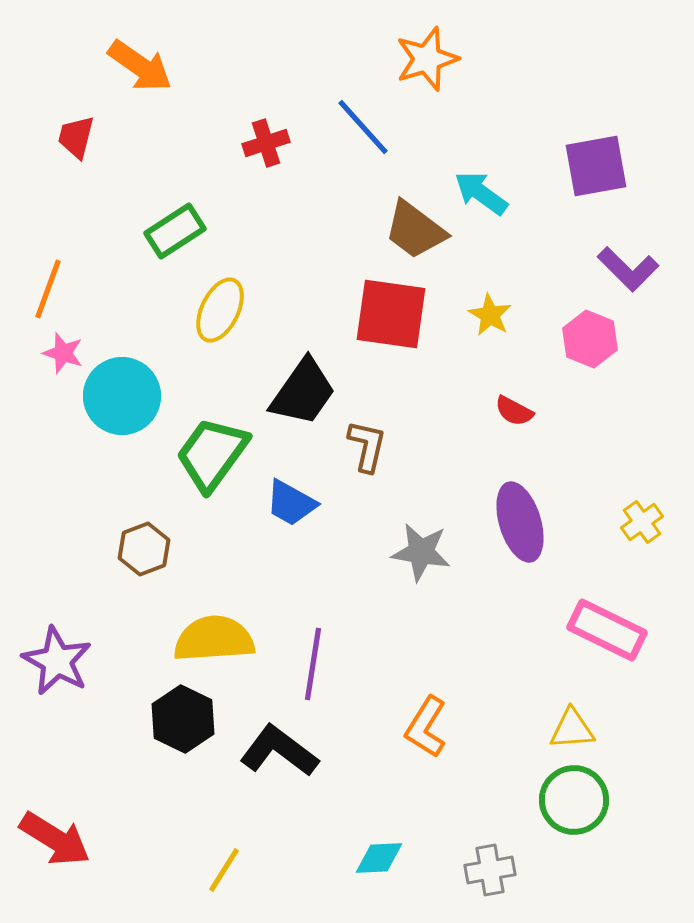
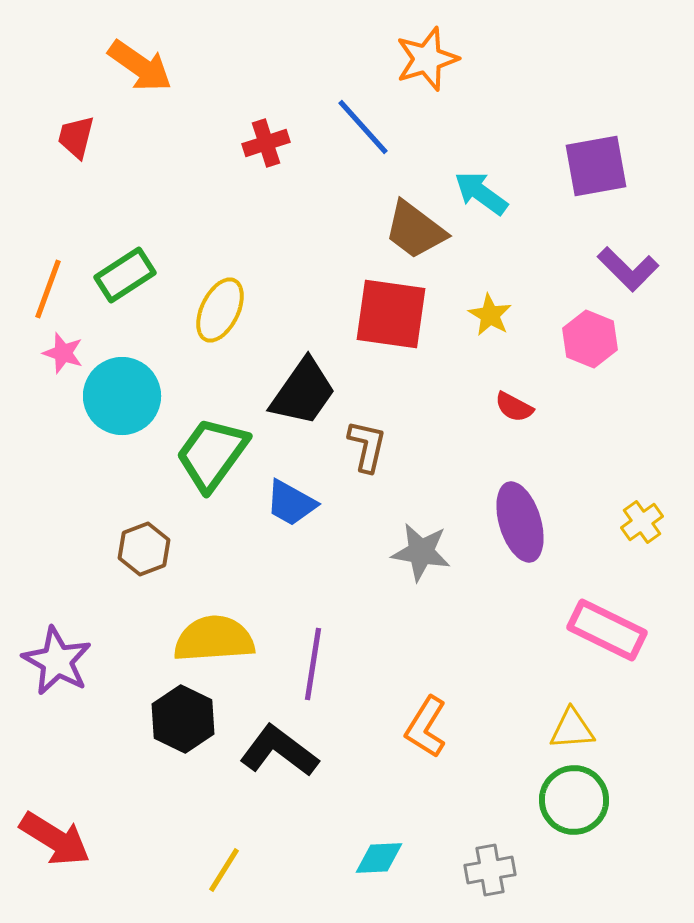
green rectangle: moved 50 px left, 44 px down
red semicircle: moved 4 px up
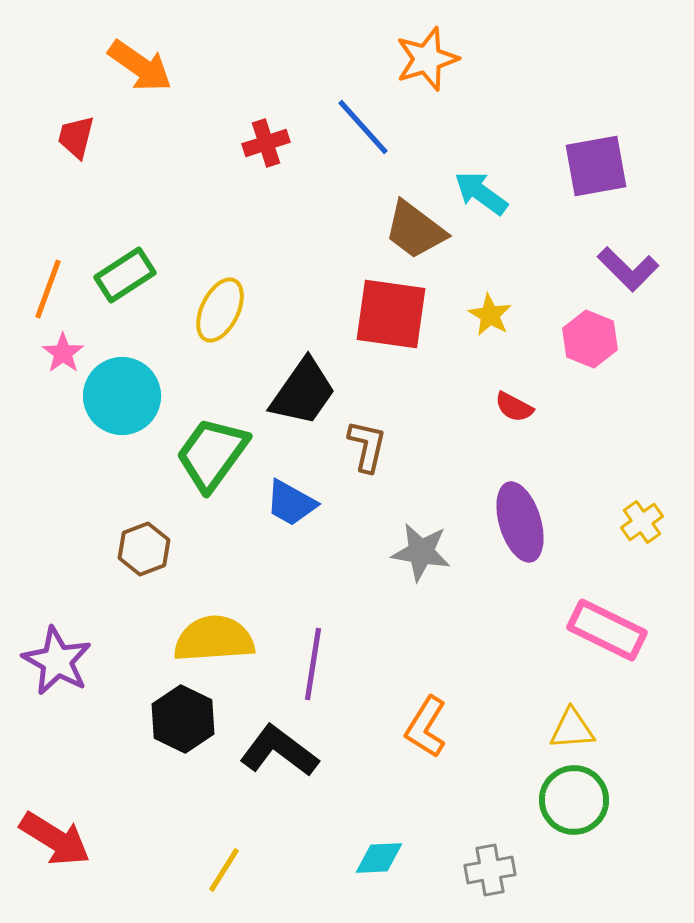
pink star: rotated 18 degrees clockwise
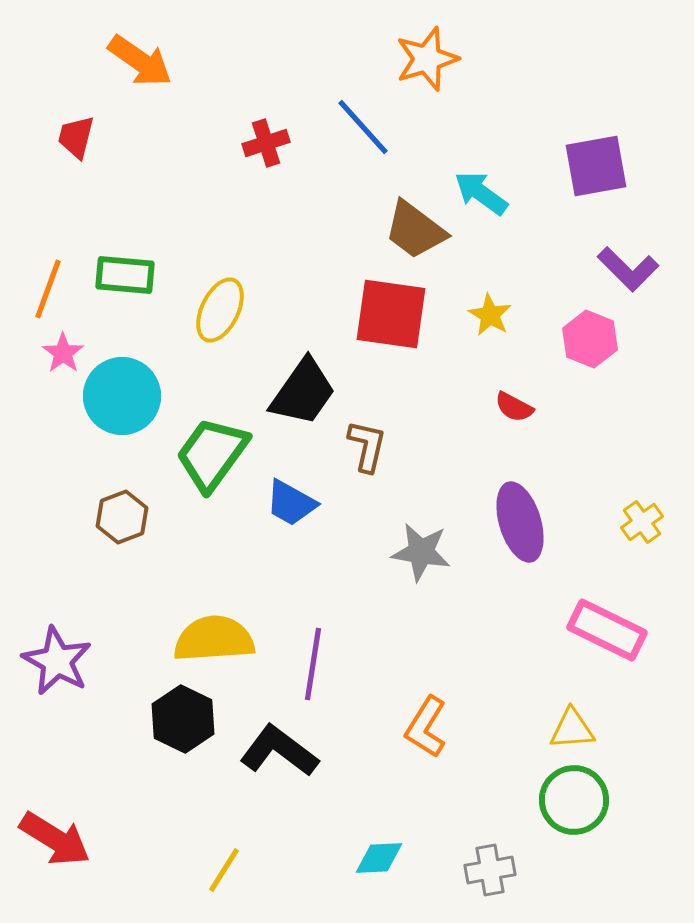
orange arrow: moved 5 px up
green rectangle: rotated 38 degrees clockwise
brown hexagon: moved 22 px left, 32 px up
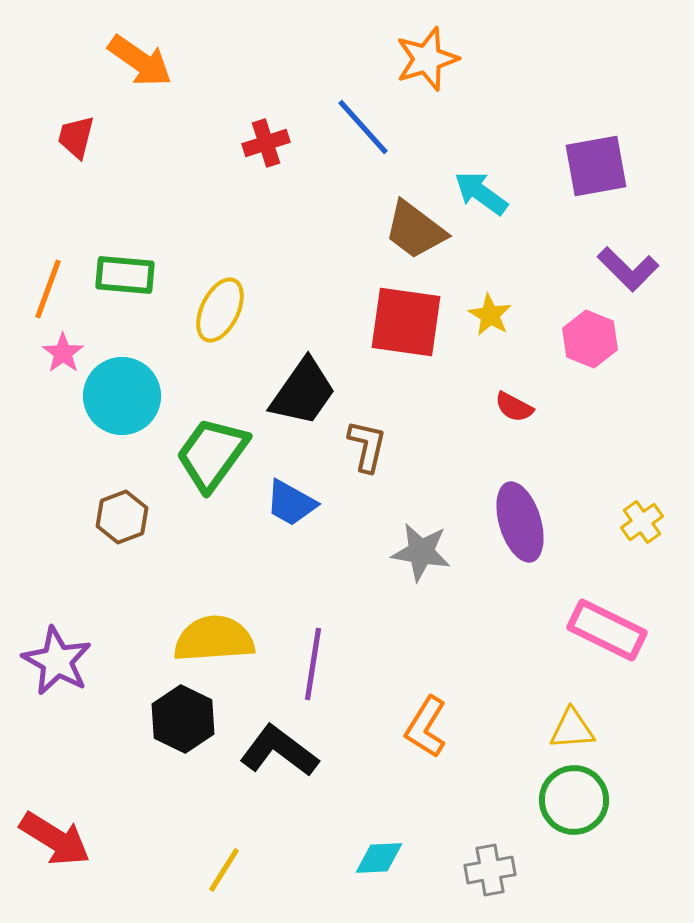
red square: moved 15 px right, 8 px down
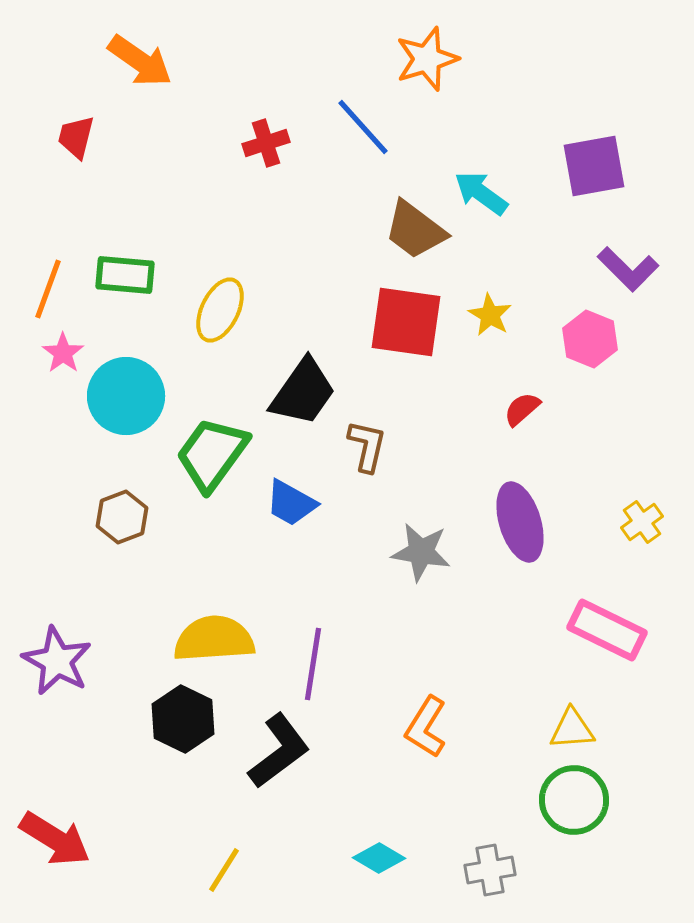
purple square: moved 2 px left
cyan circle: moved 4 px right
red semicircle: moved 8 px right, 2 px down; rotated 111 degrees clockwise
black L-shape: rotated 106 degrees clockwise
cyan diamond: rotated 33 degrees clockwise
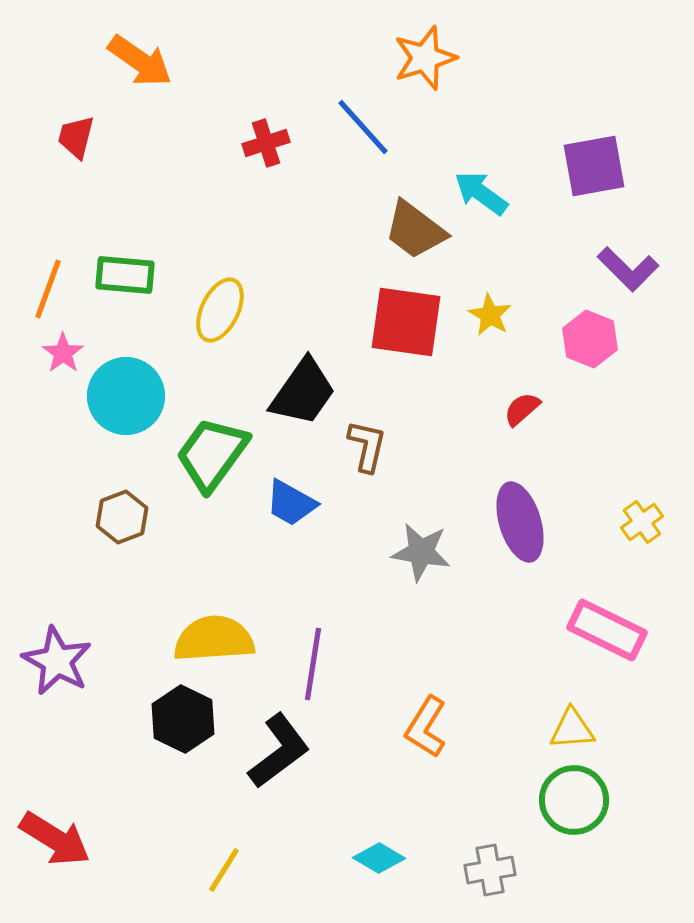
orange star: moved 2 px left, 1 px up
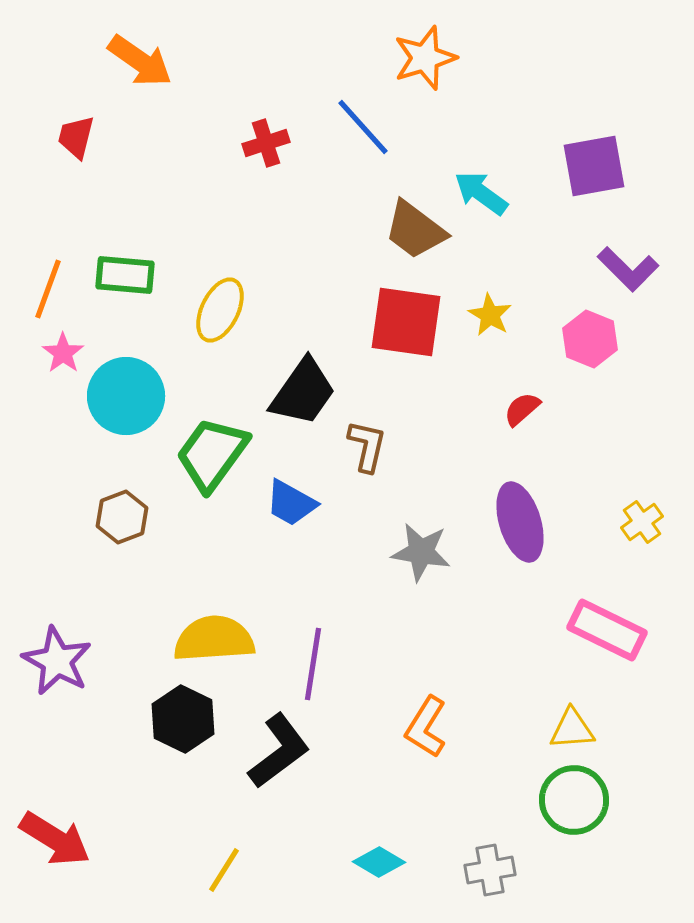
cyan diamond: moved 4 px down
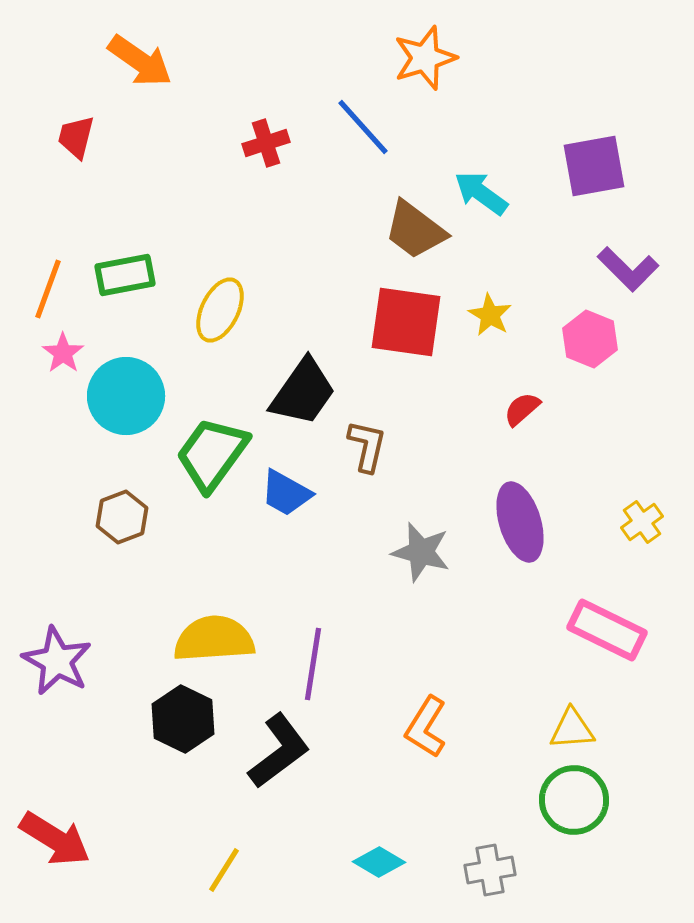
green rectangle: rotated 16 degrees counterclockwise
blue trapezoid: moved 5 px left, 10 px up
gray star: rotated 6 degrees clockwise
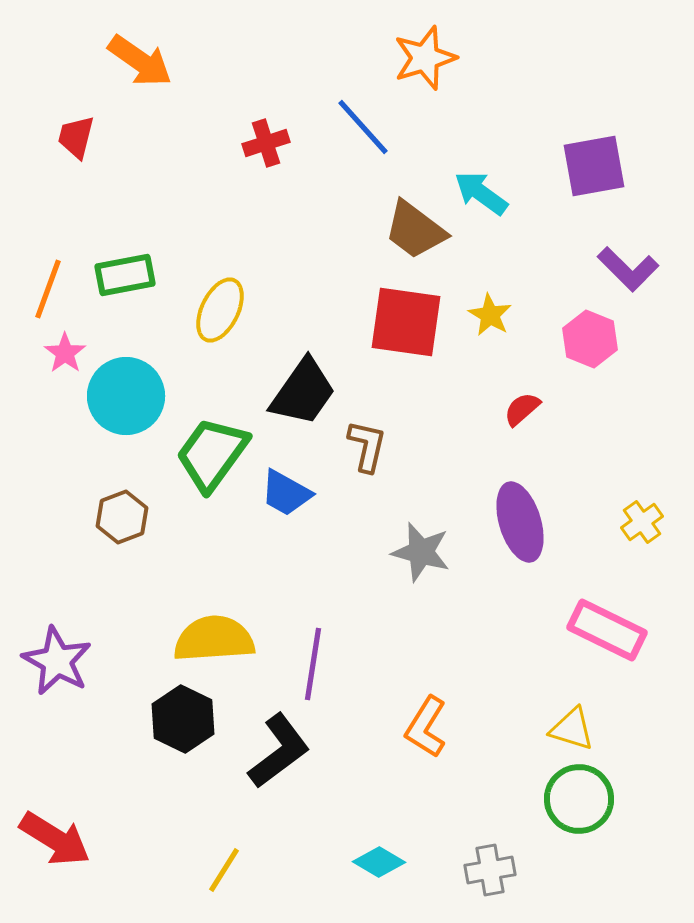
pink star: moved 2 px right
yellow triangle: rotated 21 degrees clockwise
green circle: moved 5 px right, 1 px up
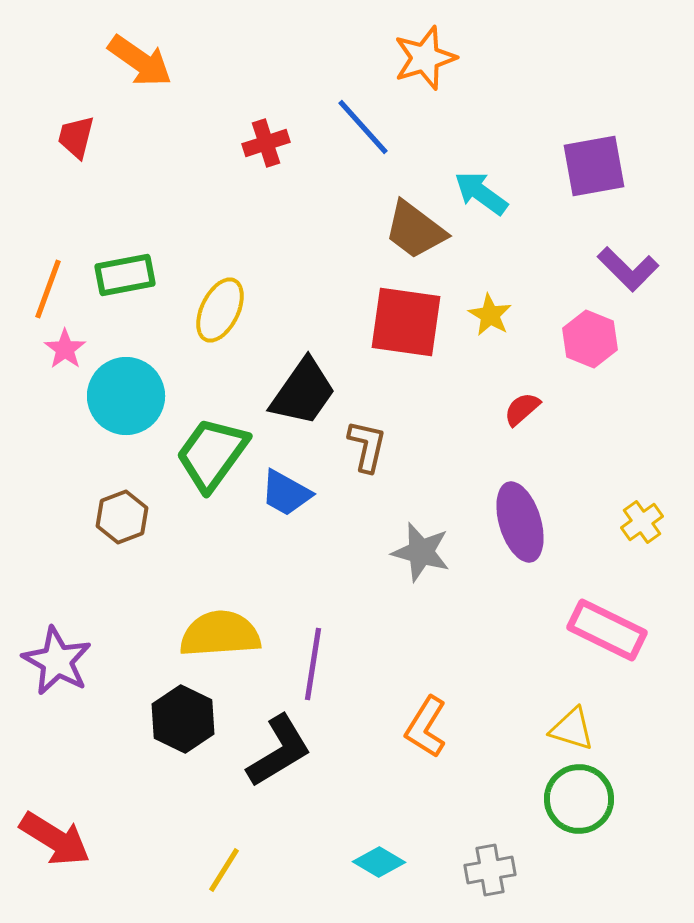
pink star: moved 4 px up
yellow semicircle: moved 6 px right, 5 px up
black L-shape: rotated 6 degrees clockwise
